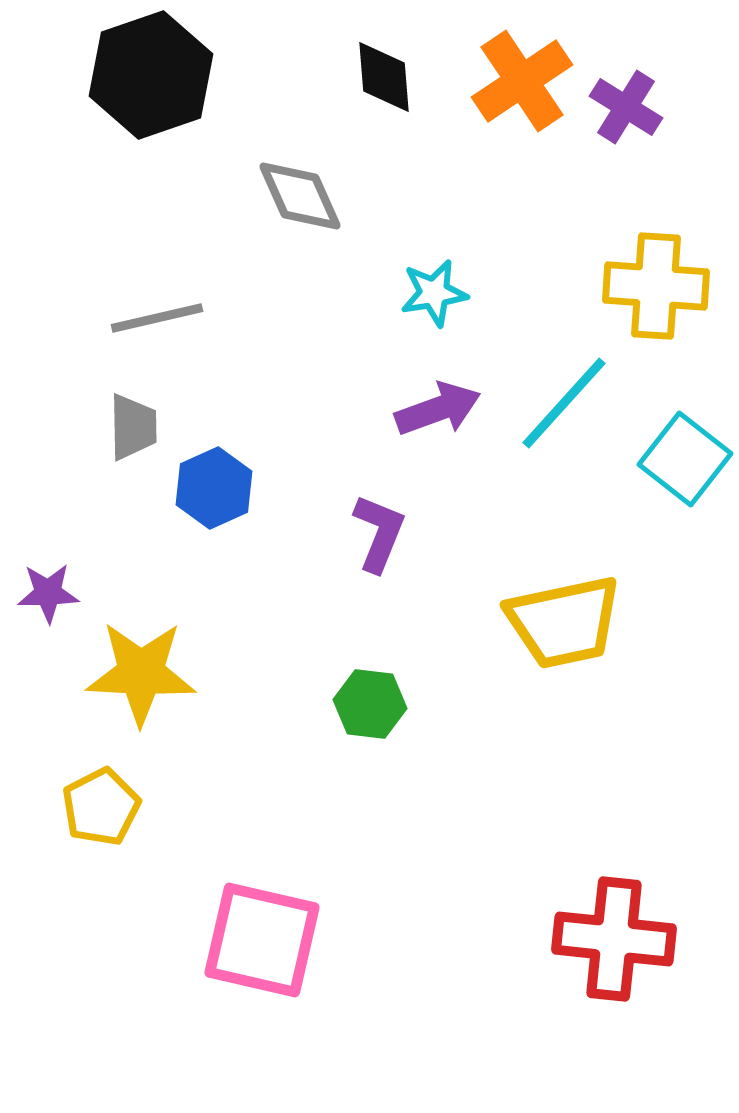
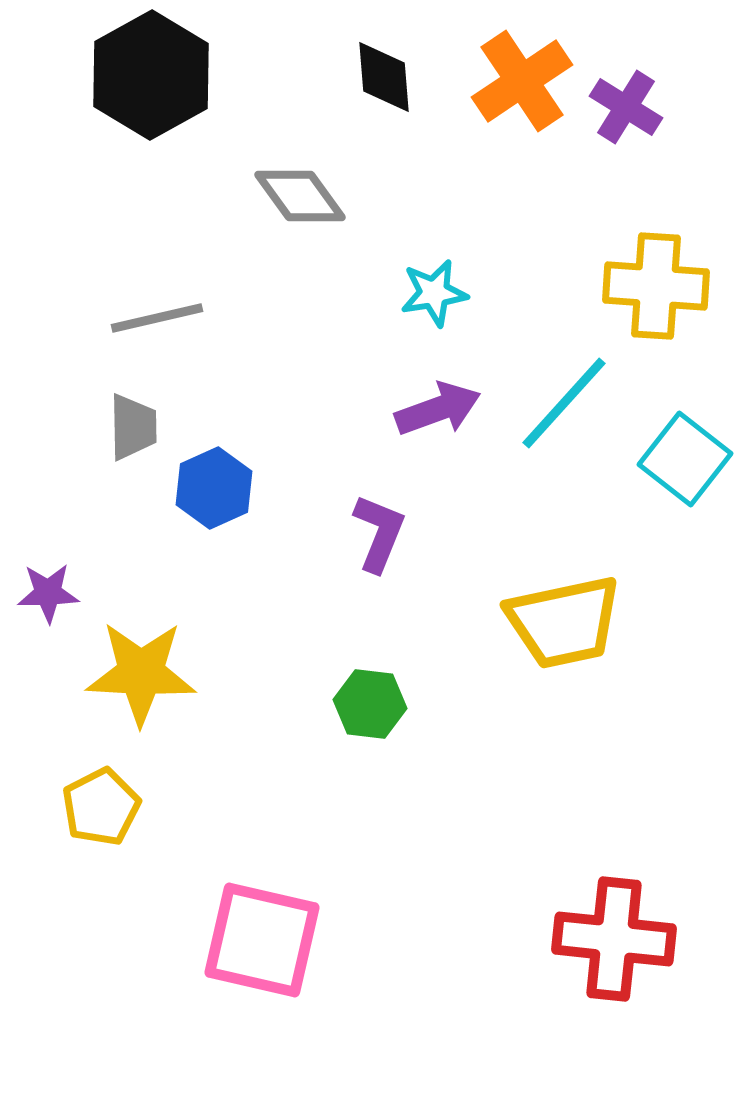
black hexagon: rotated 10 degrees counterclockwise
gray diamond: rotated 12 degrees counterclockwise
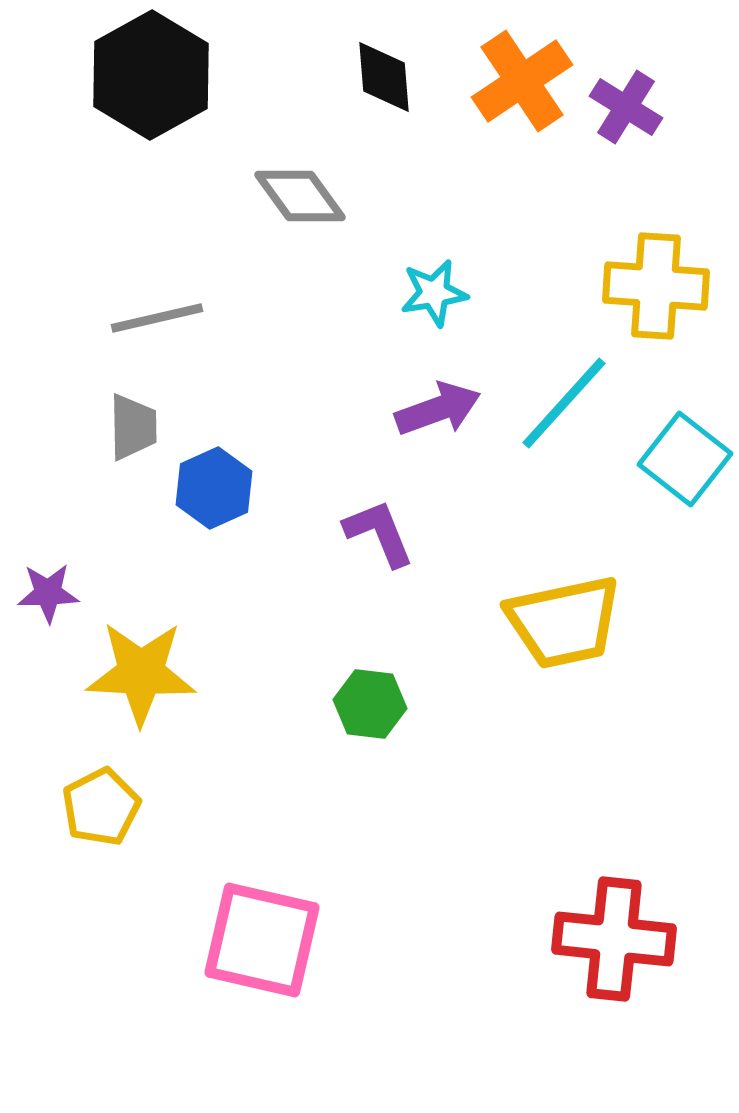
purple L-shape: rotated 44 degrees counterclockwise
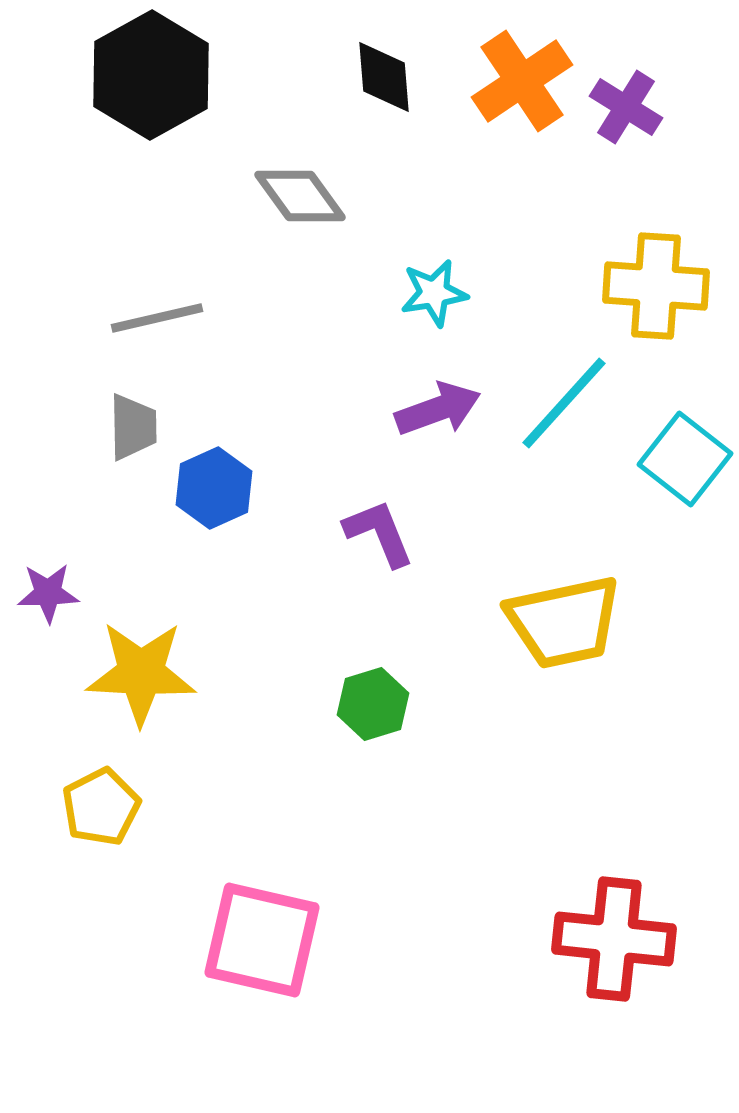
green hexagon: moved 3 px right; rotated 24 degrees counterclockwise
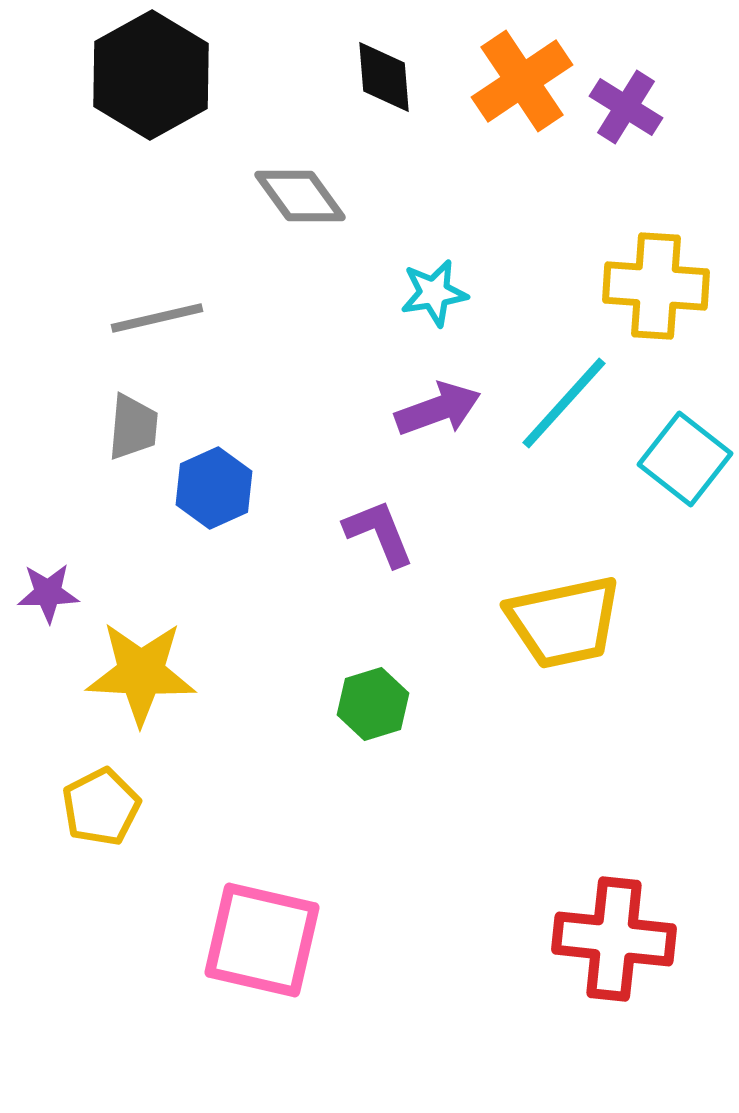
gray trapezoid: rotated 6 degrees clockwise
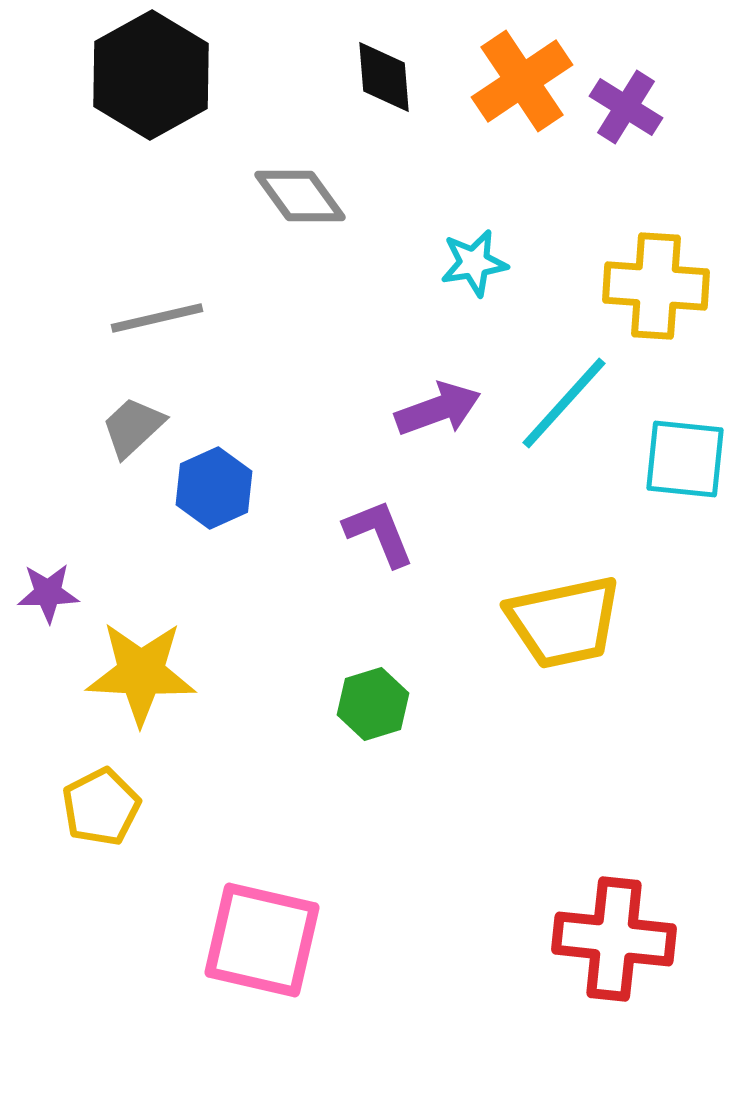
cyan star: moved 40 px right, 30 px up
gray trapezoid: rotated 138 degrees counterclockwise
cyan square: rotated 32 degrees counterclockwise
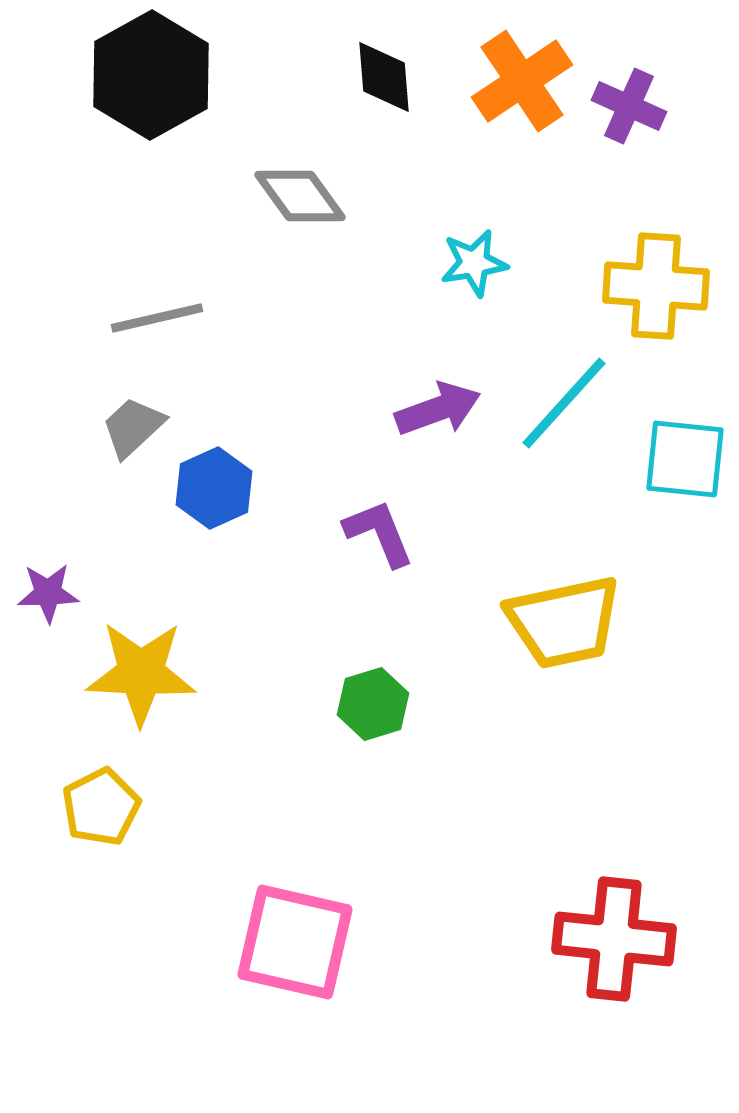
purple cross: moved 3 px right, 1 px up; rotated 8 degrees counterclockwise
pink square: moved 33 px right, 2 px down
